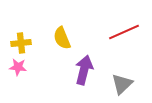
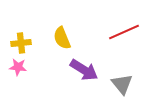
purple arrow: rotated 108 degrees clockwise
gray triangle: rotated 25 degrees counterclockwise
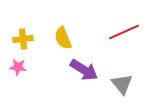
yellow semicircle: moved 1 px right
yellow cross: moved 2 px right, 4 px up
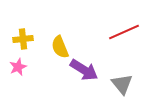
yellow semicircle: moved 3 px left, 9 px down
pink star: rotated 30 degrees counterclockwise
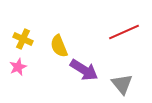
yellow cross: rotated 30 degrees clockwise
yellow semicircle: moved 1 px left, 1 px up
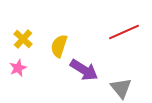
yellow cross: rotated 18 degrees clockwise
yellow semicircle: rotated 40 degrees clockwise
pink star: moved 1 px down
gray triangle: moved 1 px left, 4 px down
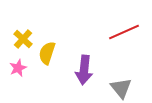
yellow semicircle: moved 12 px left, 7 px down
purple arrow: rotated 64 degrees clockwise
